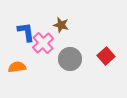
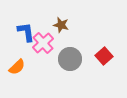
red square: moved 2 px left
orange semicircle: rotated 144 degrees clockwise
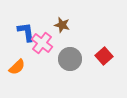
brown star: moved 1 px right
pink cross: moved 1 px left; rotated 10 degrees counterclockwise
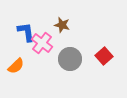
orange semicircle: moved 1 px left, 1 px up
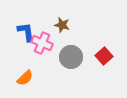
pink cross: rotated 15 degrees counterclockwise
gray circle: moved 1 px right, 2 px up
orange semicircle: moved 9 px right, 12 px down
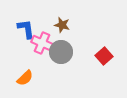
blue L-shape: moved 3 px up
gray circle: moved 10 px left, 5 px up
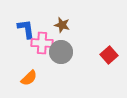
pink cross: rotated 20 degrees counterclockwise
red square: moved 5 px right, 1 px up
orange semicircle: moved 4 px right
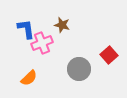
pink cross: rotated 25 degrees counterclockwise
gray circle: moved 18 px right, 17 px down
